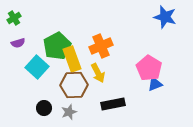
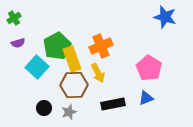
blue triangle: moved 9 px left, 14 px down
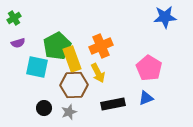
blue star: rotated 20 degrees counterclockwise
cyan square: rotated 30 degrees counterclockwise
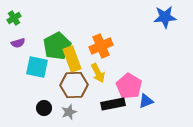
pink pentagon: moved 20 px left, 18 px down
blue triangle: moved 3 px down
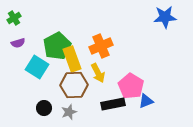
cyan square: rotated 20 degrees clockwise
pink pentagon: moved 2 px right
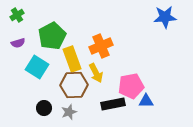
green cross: moved 3 px right, 3 px up
green pentagon: moved 5 px left, 10 px up
yellow arrow: moved 2 px left
pink pentagon: rotated 30 degrees clockwise
blue triangle: rotated 21 degrees clockwise
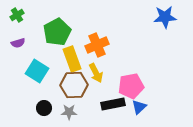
green pentagon: moved 5 px right, 4 px up
orange cross: moved 4 px left, 1 px up
cyan square: moved 4 px down
blue triangle: moved 7 px left, 6 px down; rotated 42 degrees counterclockwise
gray star: rotated 21 degrees clockwise
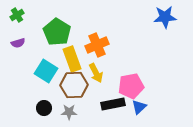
green pentagon: rotated 12 degrees counterclockwise
cyan square: moved 9 px right
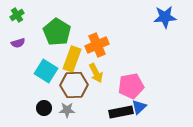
yellow rectangle: rotated 40 degrees clockwise
black rectangle: moved 8 px right, 8 px down
gray star: moved 2 px left, 2 px up
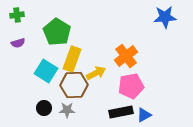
green cross: rotated 24 degrees clockwise
orange cross: moved 29 px right, 11 px down; rotated 15 degrees counterclockwise
yellow arrow: rotated 90 degrees counterclockwise
blue triangle: moved 5 px right, 8 px down; rotated 14 degrees clockwise
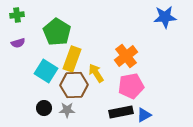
yellow arrow: rotated 96 degrees counterclockwise
